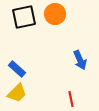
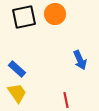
yellow trapezoid: rotated 80 degrees counterclockwise
red line: moved 5 px left, 1 px down
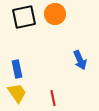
blue rectangle: rotated 36 degrees clockwise
red line: moved 13 px left, 2 px up
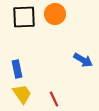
black square: rotated 10 degrees clockwise
blue arrow: moved 3 px right; rotated 36 degrees counterclockwise
yellow trapezoid: moved 5 px right, 1 px down
red line: moved 1 px right, 1 px down; rotated 14 degrees counterclockwise
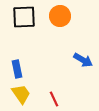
orange circle: moved 5 px right, 2 px down
yellow trapezoid: moved 1 px left
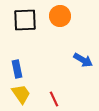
black square: moved 1 px right, 3 px down
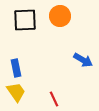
blue rectangle: moved 1 px left, 1 px up
yellow trapezoid: moved 5 px left, 2 px up
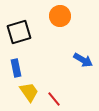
black square: moved 6 px left, 12 px down; rotated 15 degrees counterclockwise
yellow trapezoid: moved 13 px right
red line: rotated 14 degrees counterclockwise
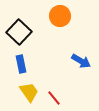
black square: rotated 30 degrees counterclockwise
blue arrow: moved 2 px left, 1 px down
blue rectangle: moved 5 px right, 4 px up
red line: moved 1 px up
